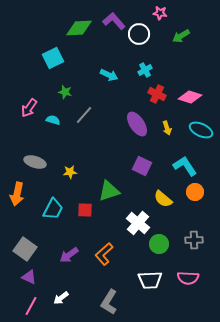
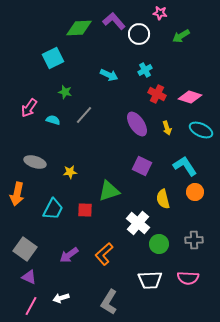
yellow semicircle: rotated 36 degrees clockwise
white arrow: rotated 21 degrees clockwise
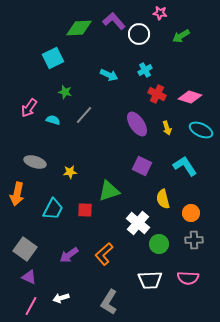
orange circle: moved 4 px left, 21 px down
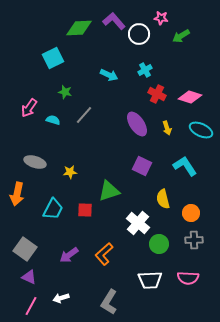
pink star: moved 1 px right, 5 px down
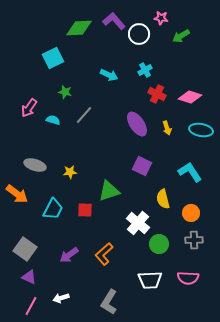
cyan ellipse: rotated 15 degrees counterclockwise
gray ellipse: moved 3 px down
cyan L-shape: moved 5 px right, 6 px down
orange arrow: rotated 65 degrees counterclockwise
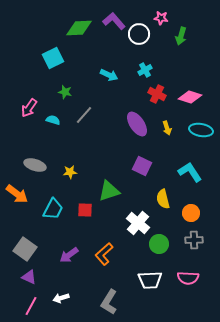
green arrow: rotated 42 degrees counterclockwise
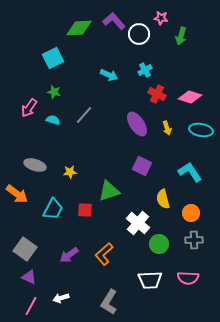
green star: moved 11 px left
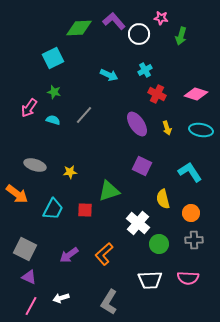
pink diamond: moved 6 px right, 3 px up
gray square: rotated 10 degrees counterclockwise
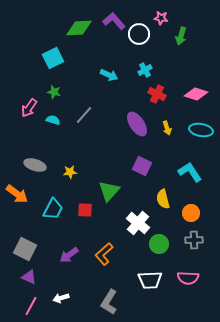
green triangle: rotated 30 degrees counterclockwise
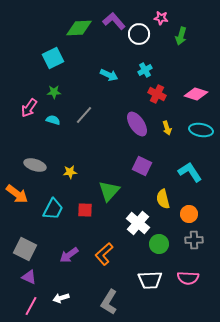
green star: rotated 16 degrees counterclockwise
orange circle: moved 2 px left, 1 px down
